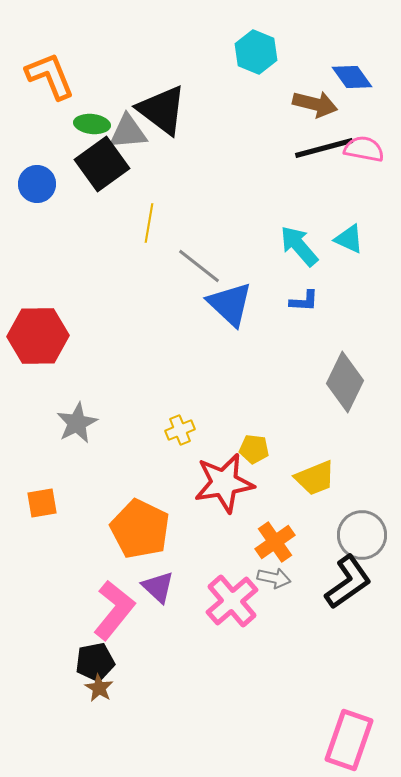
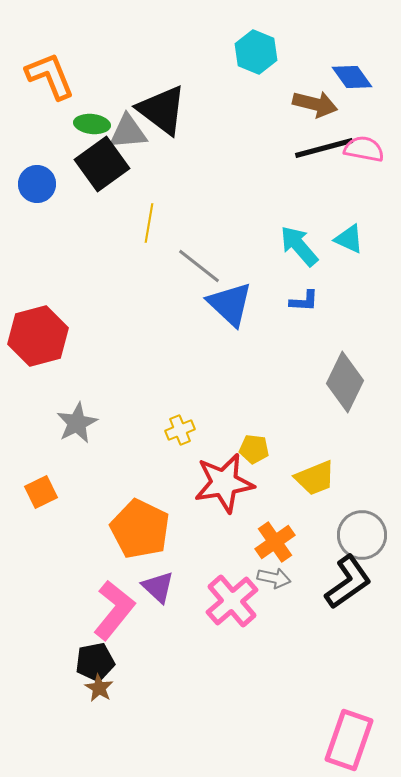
red hexagon: rotated 14 degrees counterclockwise
orange square: moved 1 px left, 11 px up; rotated 16 degrees counterclockwise
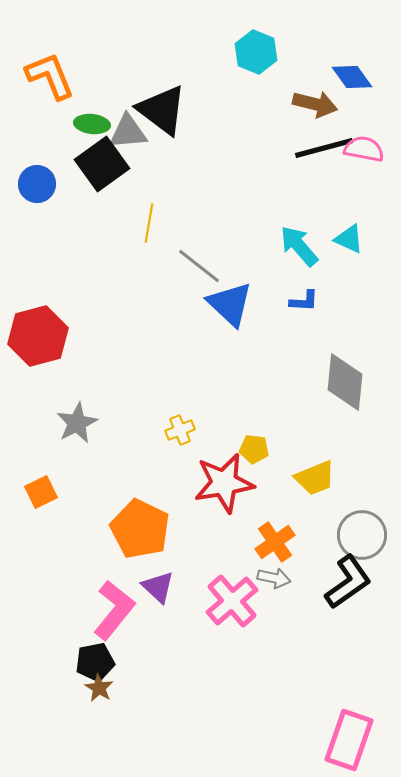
gray diamond: rotated 20 degrees counterclockwise
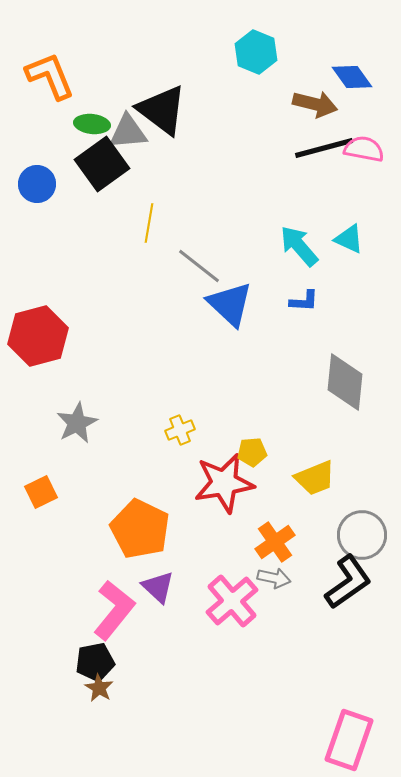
yellow pentagon: moved 2 px left, 3 px down; rotated 12 degrees counterclockwise
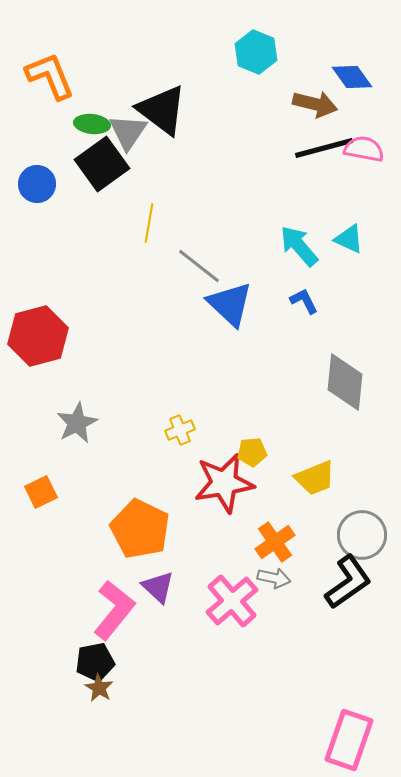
gray triangle: rotated 51 degrees counterclockwise
blue L-shape: rotated 120 degrees counterclockwise
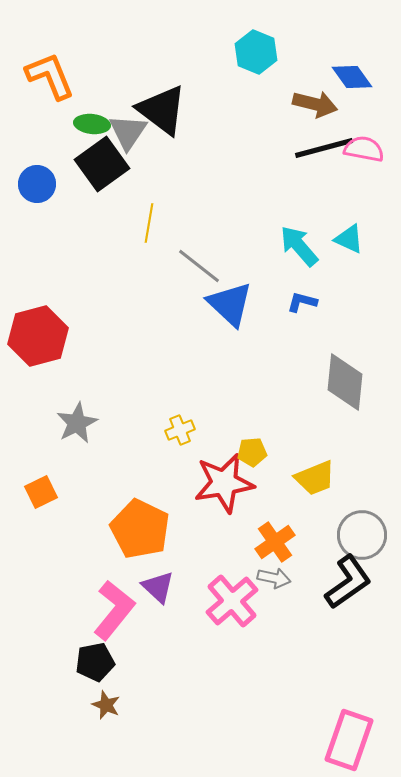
blue L-shape: moved 2 px left, 1 px down; rotated 48 degrees counterclockwise
brown star: moved 7 px right, 17 px down; rotated 8 degrees counterclockwise
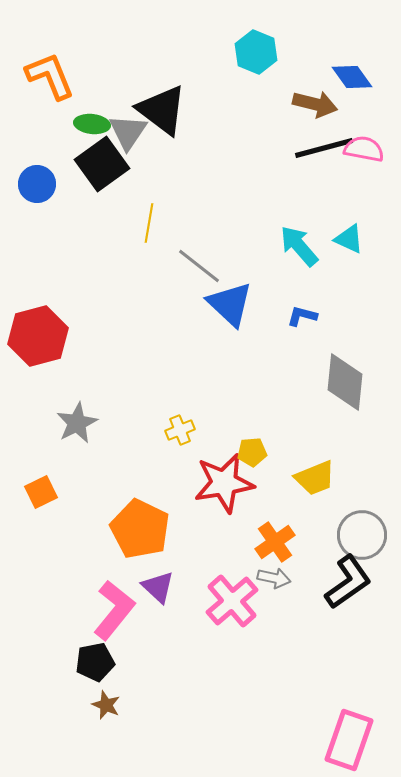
blue L-shape: moved 14 px down
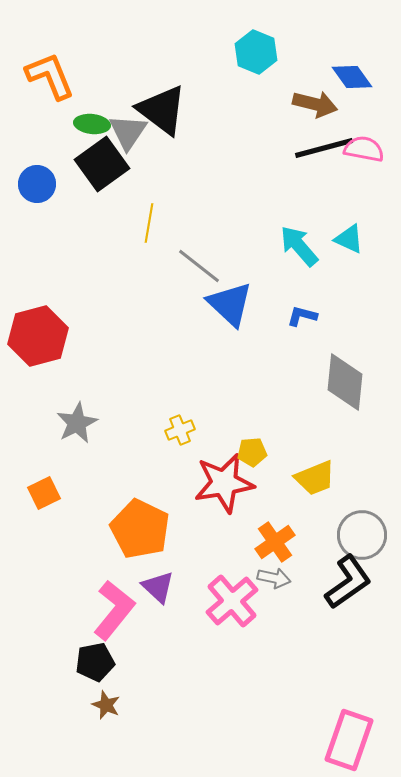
orange square: moved 3 px right, 1 px down
